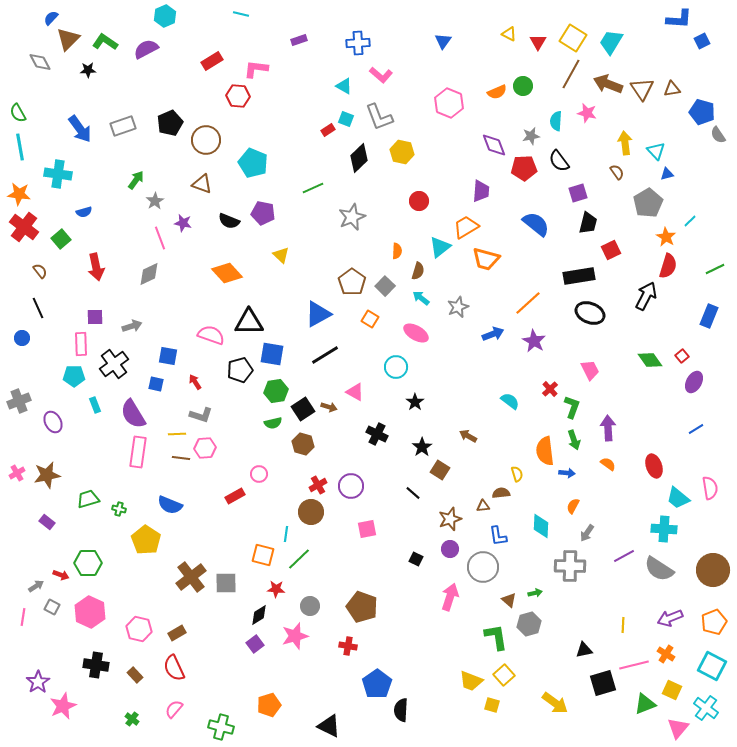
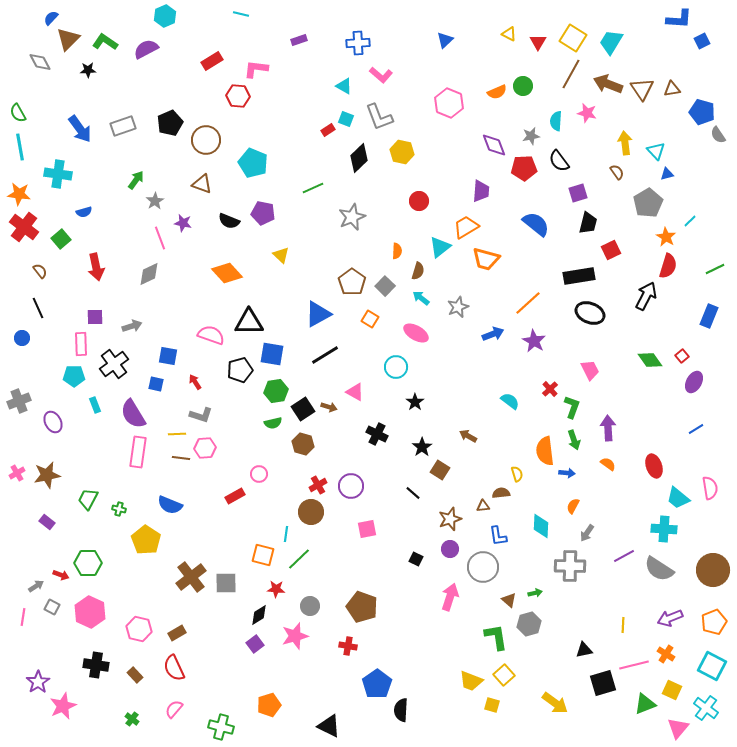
blue triangle at (443, 41): moved 2 px right, 1 px up; rotated 12 degrees clockwise
green trapezoid at (88, 499): rotated 45 degrees counterclockwise
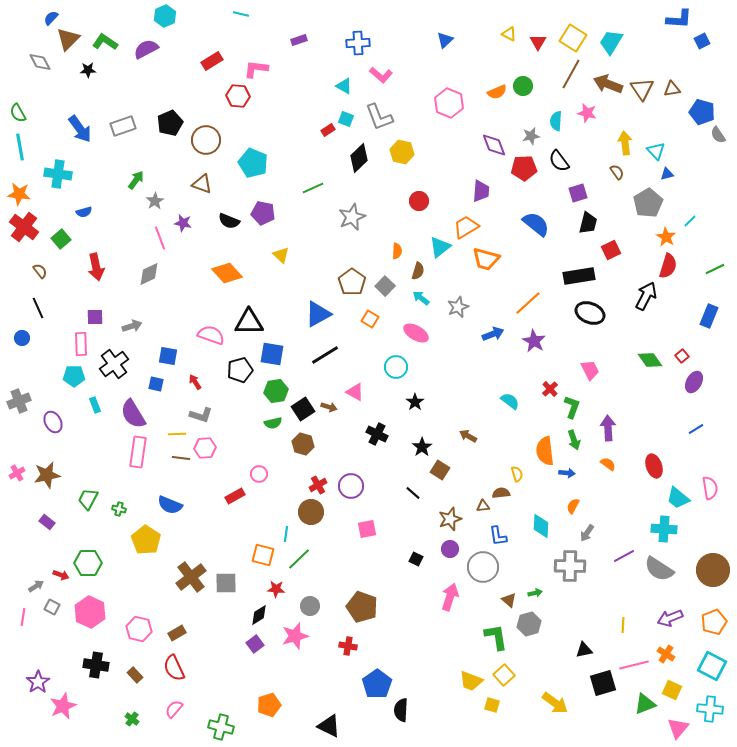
cyan cross at (706, 708): moved 4 px right, 1 px down; rotated 30 degrees counterclockwise
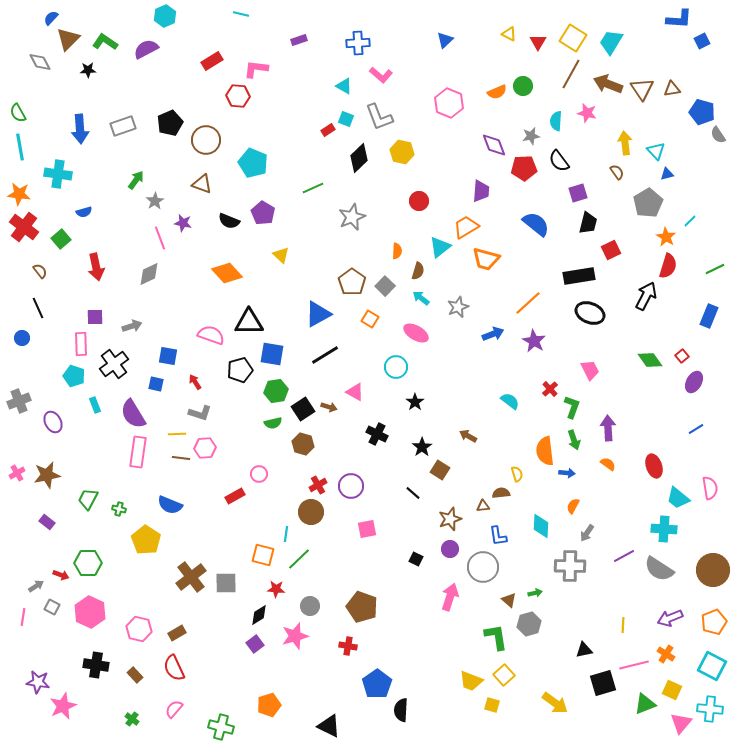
blue arrow at (80, 129): rotated 32 degrees clockwise
purple pentagon at (263, 213): rotated 20 degrees clockwise
cyan pentagon at (74, 376): rotated 20 degrees clockwise
gray L-shape at (201, 415): moved 1 px left, 2 px up
purple star at (38, 682): rotated 30 degrees counterclockwise
pink triangle at (678, 728): moved 3 px right, 5 px up
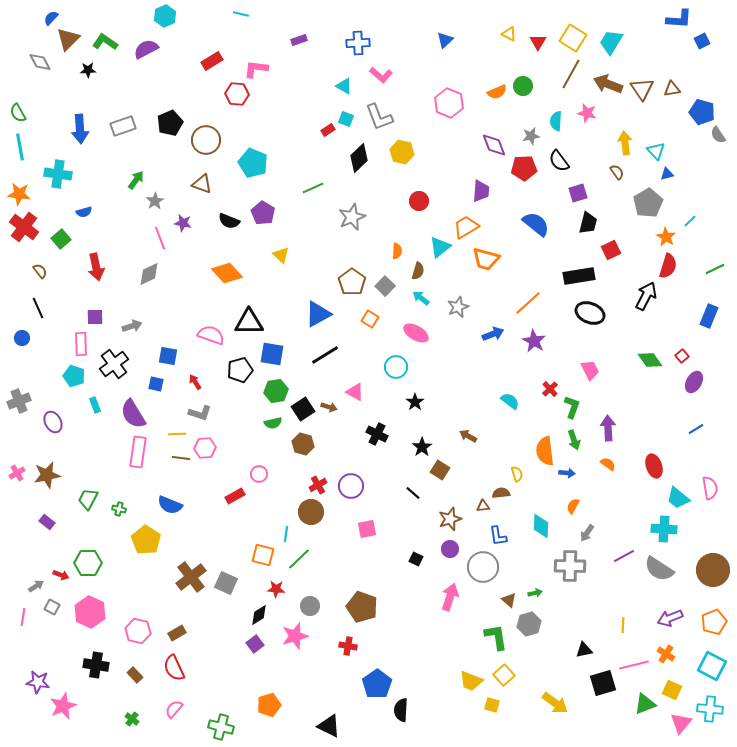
red hexagon at (238, 96): moved 1 px left, 2 px up
gray square at (226, 583): rotated 25 degrees clockwise
pink hexagon at (139, 629): moved 1 px left, 2 px down
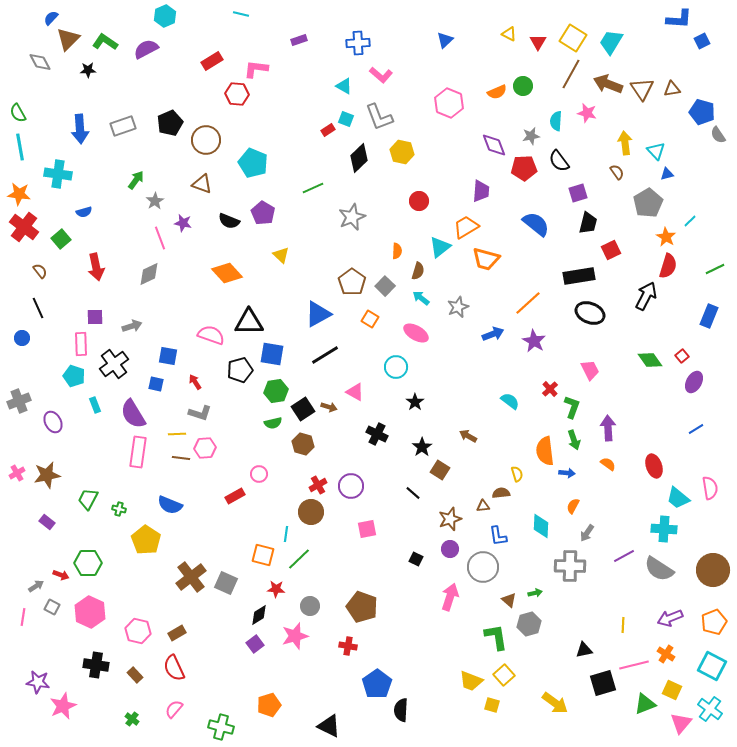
cyan cross at (710, 709): rotated 30 degrees clockwise
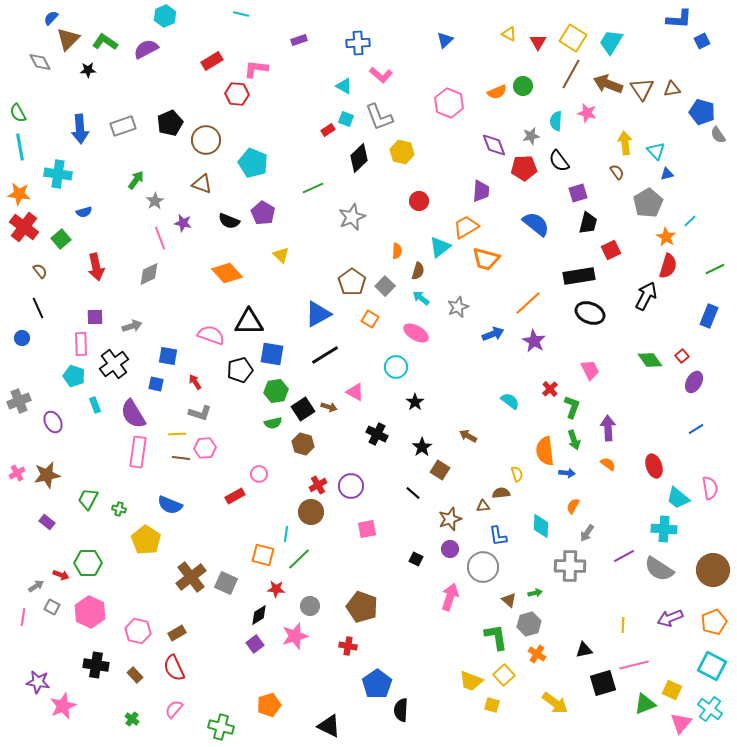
orange cross at (666, 654): moved 129 px left
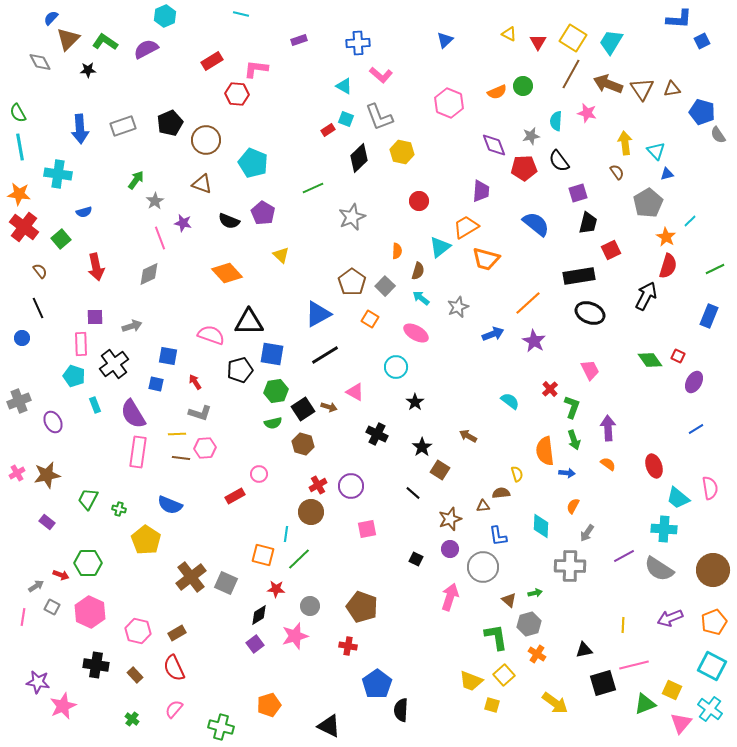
red square at (682, 356): moved 4 px left; rotated 24 degrees counterclockwise
